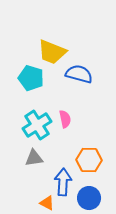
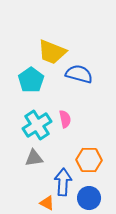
cyan pentagon: moved 2 px down; rotated 20 degrees clockwise
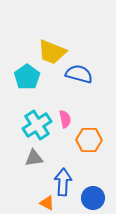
cyan pentagon: moved 4 px left, 3 px up
orange hexagon: moved 20 px up
blue circle: moved 4 px right
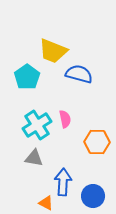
yellow trapezoid: moved 1 px right, 1 px up
orange hexagon: moved 8 px right, 2 px down
gray triangle: rotated 18 degrees clockwise
blue circle: moved 2 px up
orange triangle: moved 1 px left
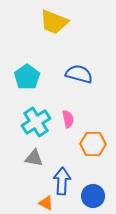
yellow trapezoid: moved 1 px right, 29 px up
pink semicircle: moved 3 px right
cyan cross: moved 1 px left, 3 px up
orange hexagon: moved 4 px left, 2 px down
blue arrow: moved 1 px left, 1 px up
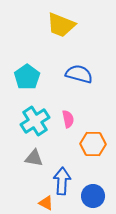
yellow trapezoid: moved 7 px right, 3 px down
cyan cross: moved 1 px left, 1 px up
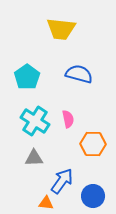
yellow trapezoid: moved 4 px down; rotated 16 degrees counterclockwise
cyan cross: rotated 24 degrees counterclockwise
gray triangle: rotated 12 degrees counterclockwise
blue arrow: rotated 32 degrees clockwise
orange triangle: rotated 21 degrees counterclockwise
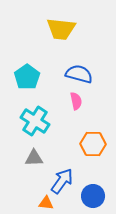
pink semicircle: moved 8 px right, 18 px up
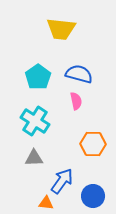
cyan pentagon: moved 11 px right
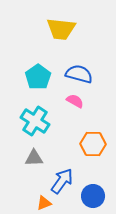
pink semicircle: moved 1 px left; rotated 48 degrees counterclockwise
orange triangle: moved 2 px left; rotated 28 degrees counterclockwise
